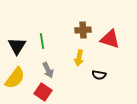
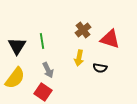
brown cross: rotated 35 degrees counterclockwise
black semicircle: moved 1 px right, 7 px up
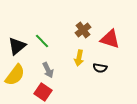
green line: rotated 35 degrees counterclockwise
black triangle: rotated 18 degrees clockwise
yellow semicircle: moved 3 px up
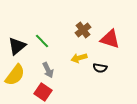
yellow arrow: rotated 63 degrees clockwise
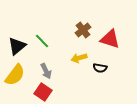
gray arrow: moved 2 px left, 1 px down
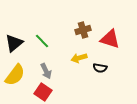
brown cross: rotated 21 degrees clockwise
black triangle: moved 3 px left, 3 px up
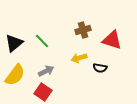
red triangle: moved 2 px right, 1 px down
gray arrow: rotated 91 degrees counterclockwise
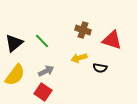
brown cross: rotated 35 degrees clockwise
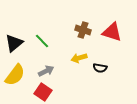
red triangle: moved 8 px up
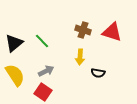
yellow arrow: moved 1 px right, 1 px up; rotated 70 degrees counterclockwise
black semicircle: moved 2 px left, 5 px down
yellow semicircle: rotated 70 degrees counterclockwise
